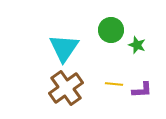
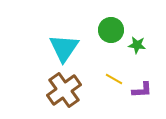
green star: rotated 12 degrees counterclockwise
yellow line: moved 5 px up; rotated 24 degrees clockwise
brown cross: moved 2 px left, 2 px down
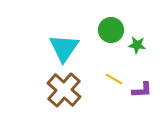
brown cross: rotated 12 degrees counterclockwise
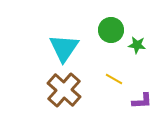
purple L-shape: moved 11 px down
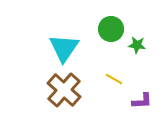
green circle: moved 1 px up
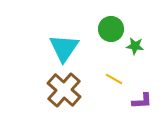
green star: moved 2 px left, 1 px down
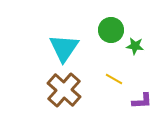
green circle: moved 1 px down
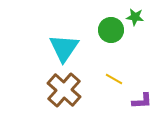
green star: moved 29 px up
